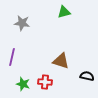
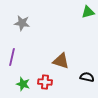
green triangle: moved 24 px right
black semicircle: moved 1 px down
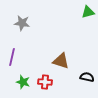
green star: moved 2 px up
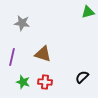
brown triangle: moved 18 px left, 7 px up
black semicircle: moved 5 px left; rotated 56 degrees counterclockwise
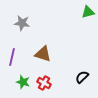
red cross: moved 1 px left, 1 px down; rotated 24 degrees clockwise
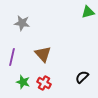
brown triangle: rotated 30 degrees clockwise
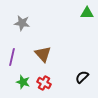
green triangle: moved 1 px left, 1 px down; rotated 16 degrees clockwise
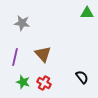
purple line: moved 3 px right
black semicircle: rotated 96 degrees clockwise
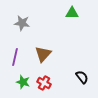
green triangle: moved 15 px left
brown triangle: rotated 24 degrees clockwise
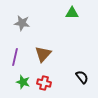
red cross: rotated 16 degrees counterclockwise
